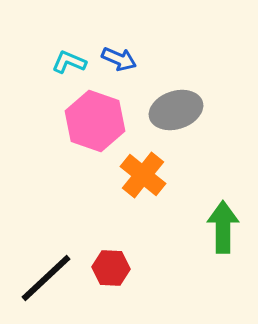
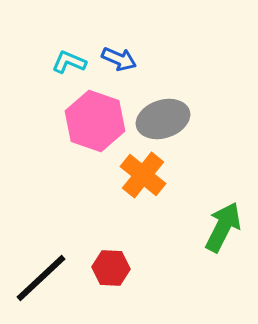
gray ellipse: moved 13 px left, 9 px down
green arrow: rotated 27 degrees clockwise
black line: moved 5 px left
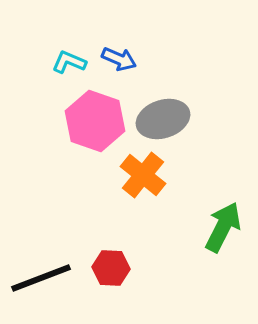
black line: rotated 22 degrees clockwise
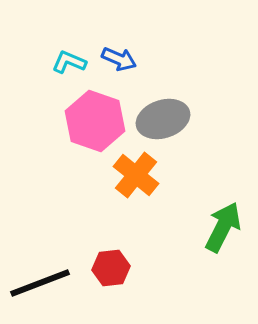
orange cross: moved 7 px left
red hexagon: rotated 9 degrees counterclockwise
black line: moved 1 px left, 5 px down
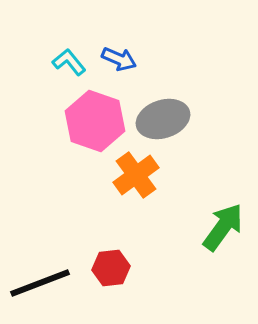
cyan L-shape: rotated 28 degrees clockwise
orange cross: rotated 15 degrees clockwise
green arrow: rotated 9 degrees clockwise
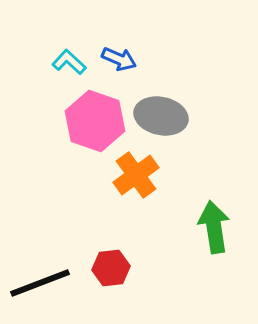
cyan L-shape: rotated 8 degrees counterclockwise
gray ellipse: moved 2 px left, 3 px up; rotated 30 degrees clockwise
green arrow: moved 9 px left; rotated 45 degrees counterclockwise
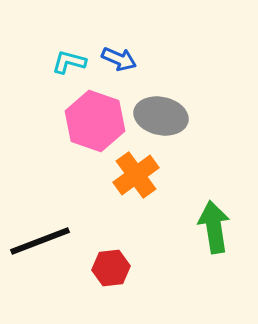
cyan L-shape: rotated 28 degrees counterclockwise
black line: moved 42 px up
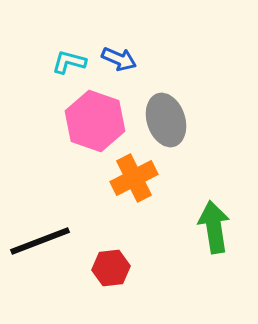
gray ellipse: moved 5 px right, 4 px down; rotated 60 degrees clockwise
orange cross: moved 2 px left, 3 px down; rotated 9 degrees clockwise
